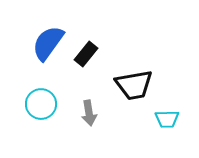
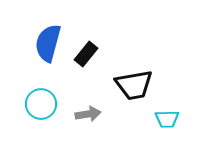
blue semicircle: rotated 21 degrees counterclockwise
gray arrow: moved 1 px left, 1 px down; rotated 90 degrees counterclockwise
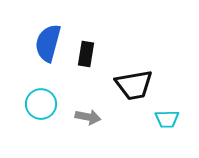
black rectangle: rotated 30 degrees counterclockwise
gray arrow: moved 3 px down; rotated 20 degrees clockwise
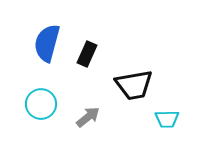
blue semicircle: moved 1 px left
black rectangle: moved 1 px right; rotated 15 degrees clockwise
gray arrow: rotated 50 degrees counterclockwise
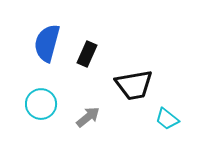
cyan trapezoid: rotated 40 degrees clockwise
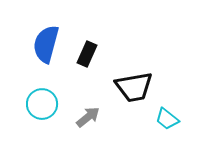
blue semicircle: moved 1 px left, 1 px down
black trapezoid: moved 2 px down
cyan circle: moved 1 px right
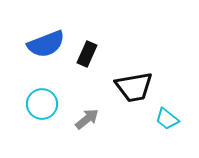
blue semicircle: rotated 126 degrees counterclockwise
gray arrow: moved 1 px left, 2 px down
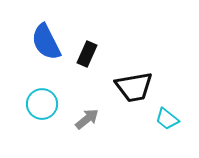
blue semicircle: moved 2 px up; rotated 84 degrees clockwise
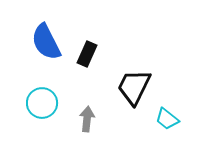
black trapezoid: rotated 126 degrees clockwise
cyan circle: moved 1 px up
gray arrow: rotated 45 degrees counterclockwise
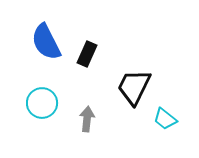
cyan trapezoid: moved 2 px left
